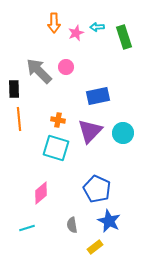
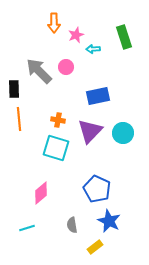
cyan arrow: moved 4 px left, 22 px down
pink star: moved 2 px down
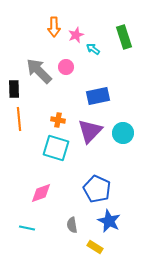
orange arrow: moved 4 px down
cyan arrow: rotated 40 degrees clockwise
pink diamond: rotated 20 degrees clockwise
cyan line: rotated 28 degrees clockwise
yellow rectangle: rotated 70 degrees clockwise
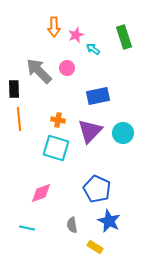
pink circle: moved 1 px right, 1 px down
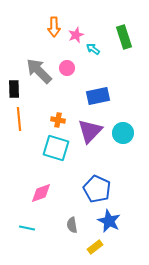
yellow rectangle: rotated 70 degrees counterclockwise
